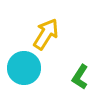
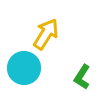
green L-shape: moved 2 px right
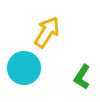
yellow arrow: moved 1 px right, 2 px up
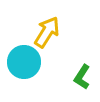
cyan circle: moved 6 px up
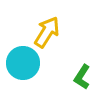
cyan circle: moved 1 px left, 1 px down
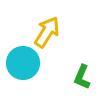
green L-shape: rotated 10 degrees counterclockwise
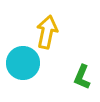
yellow arrow: rotated 20 degrees counterclockwise
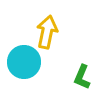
cyan circle: moved 1 px right, 1 px up
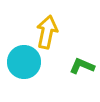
green L-shape: moved 11 px up; rotated 90 degrees clockwise
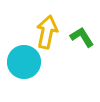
green L-shape: moved 29 px up; rotated 35 degrees clockwise
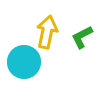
green L-shape: rotated 85 degrees counterclockwise
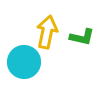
green L-shape: rotated 140 degrees counterclockwise
